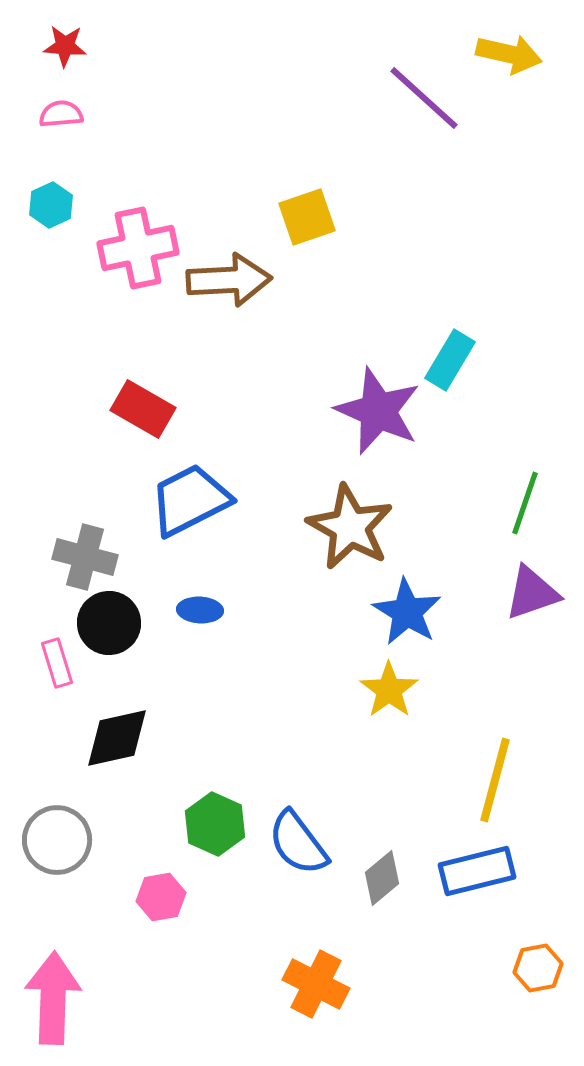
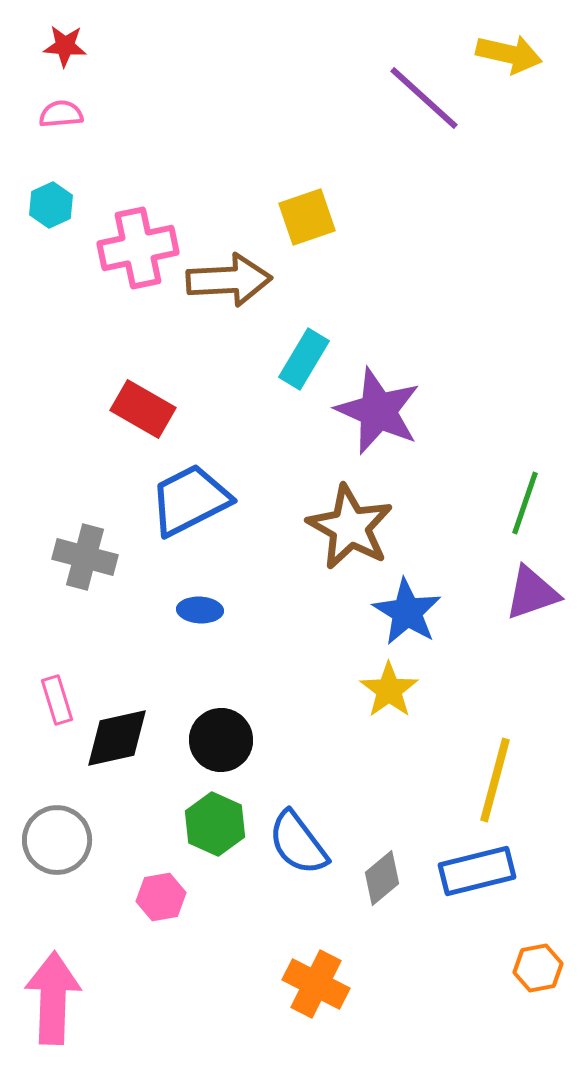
cyan rectangle: moved 146 px left, 1 px up
black circle: moved 112 px right, 117 px down
pink rectangle: moved 37 px down
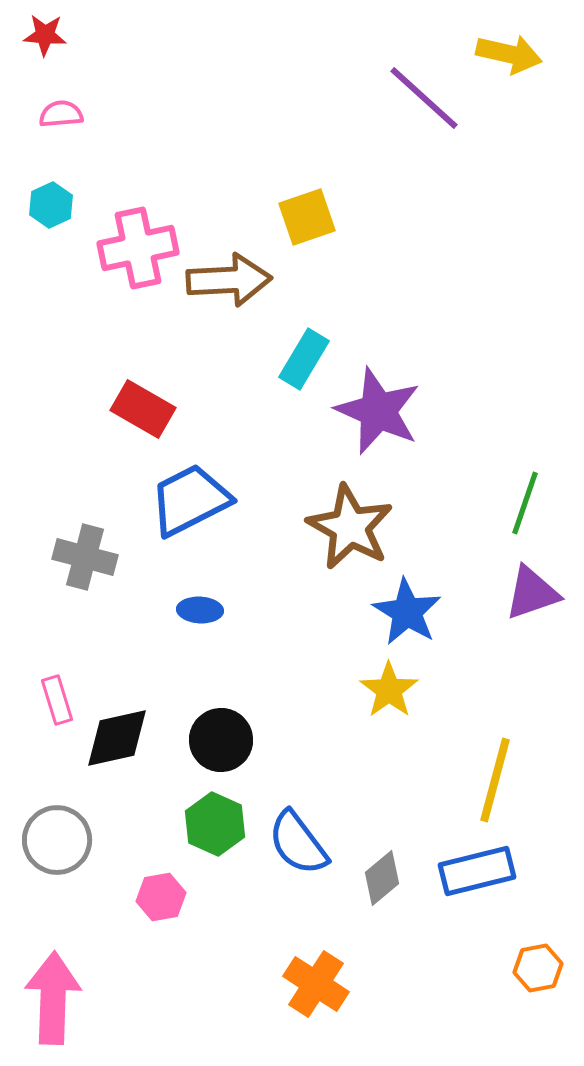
red star: moved 20 px left, 11 px up
orange cross: rotated 6 degrees clockwise
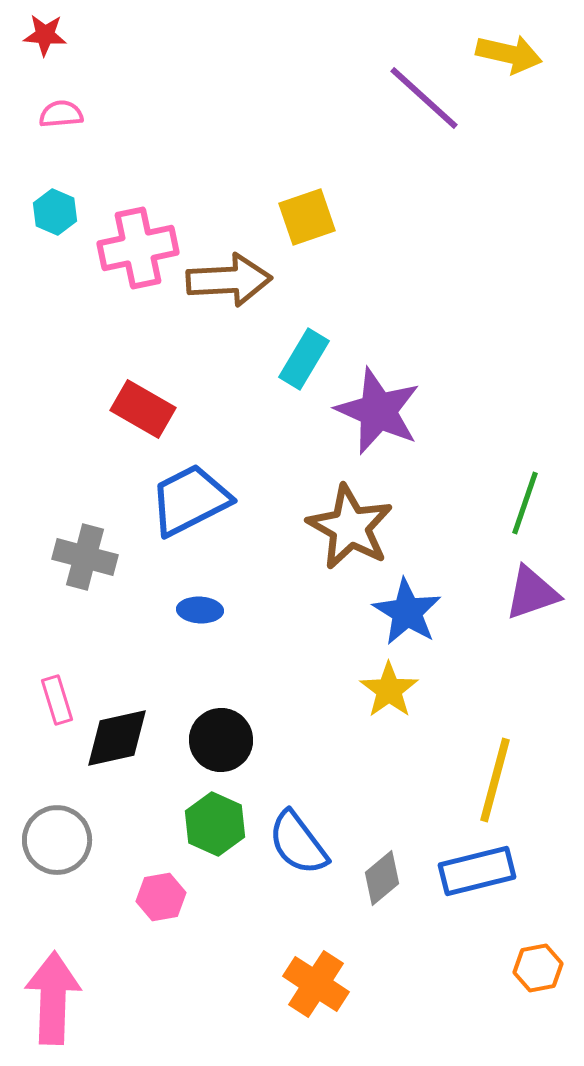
cyan hexagon: moved 4 px right, 7 px down; rotated 12 degrees counterclockwise
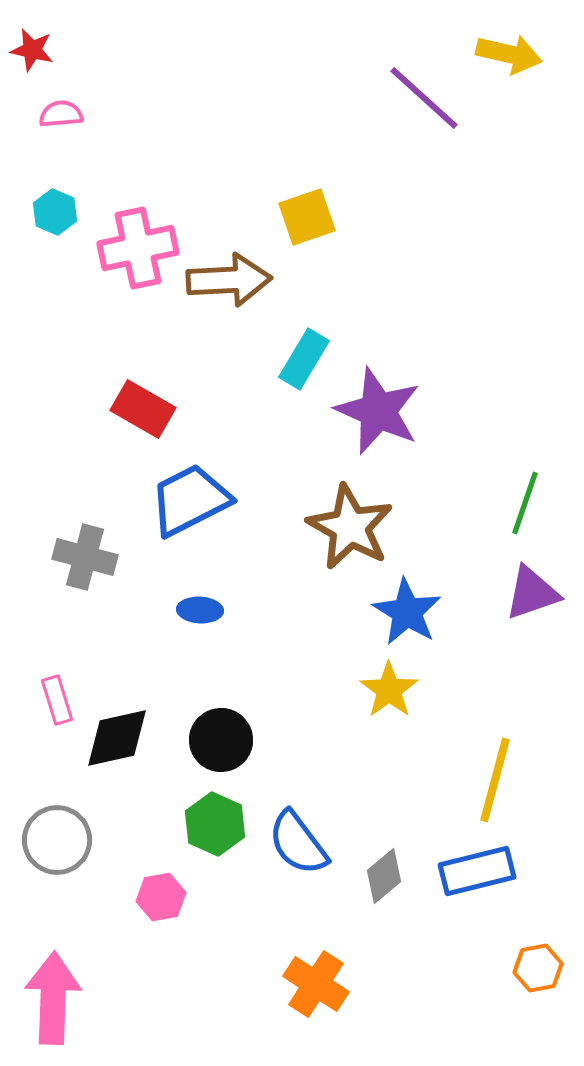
red star: moved 13 px left, 15 px down; rotated 9 degrees clockwise
gray diamond: moved 2 px right, 2 px up
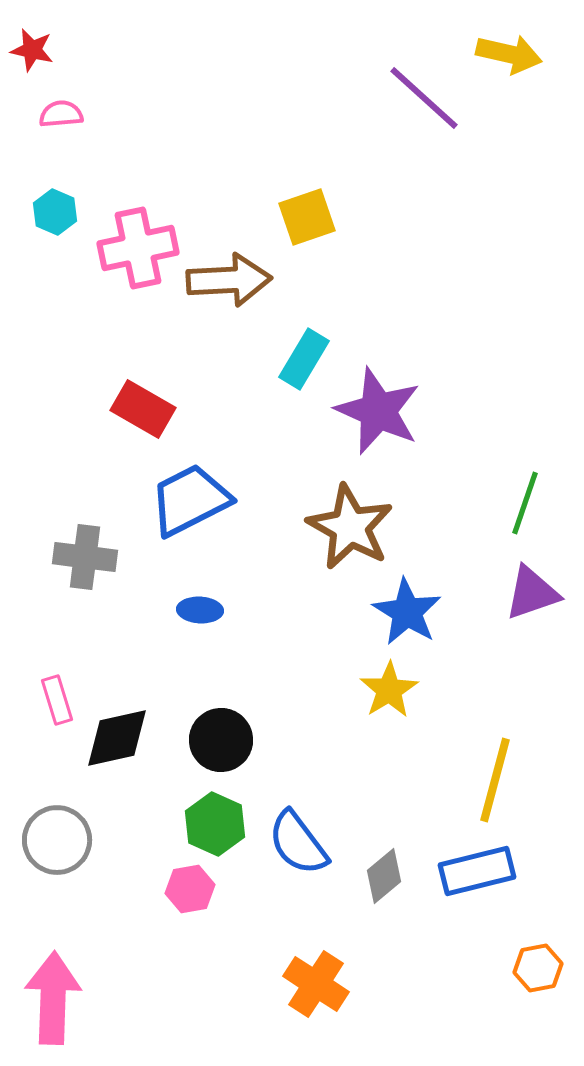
gray cross: rotated 8 degrees counterclockwise
yellow star: rotated 4 degrees clockwise
pink hexagon: moved 29 px right, 8 px up
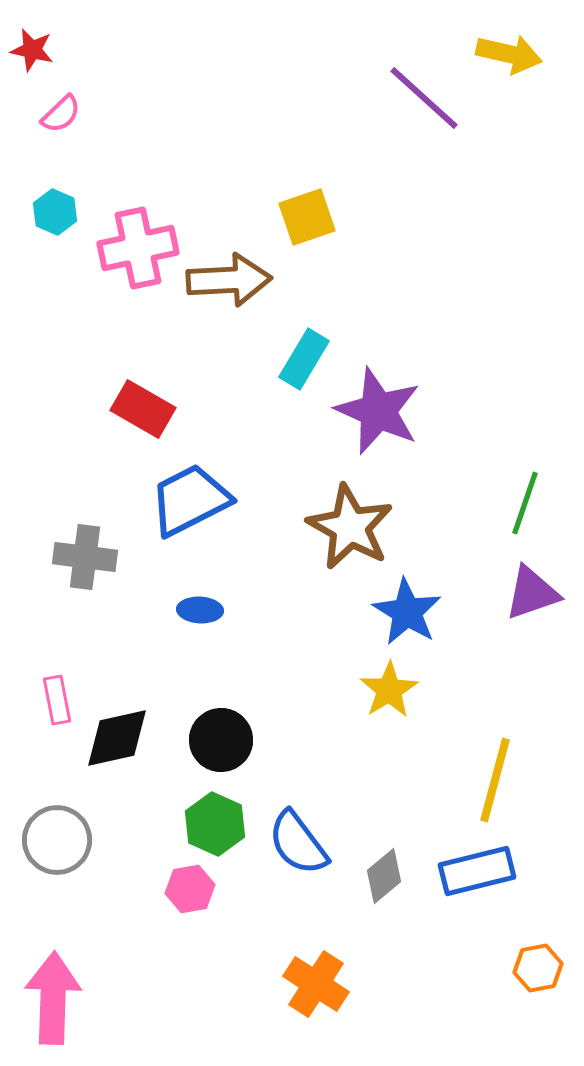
pink semicircle: rotated 141 degrees clockwise
pink rectangle: rotated 6 degrees clockwise
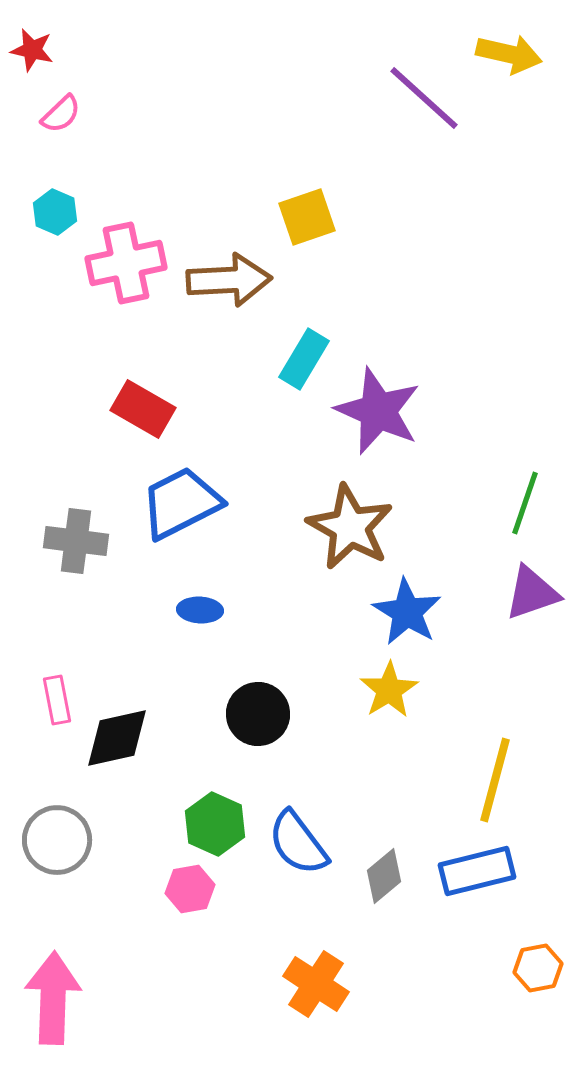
pink cross: moved 12 px left, 15 px down
blue trapezoid: moved 9 px left, 3 px down
gray cross: moved 9 px left, 16 px up
black circle: moved 37 px right, 26 px up
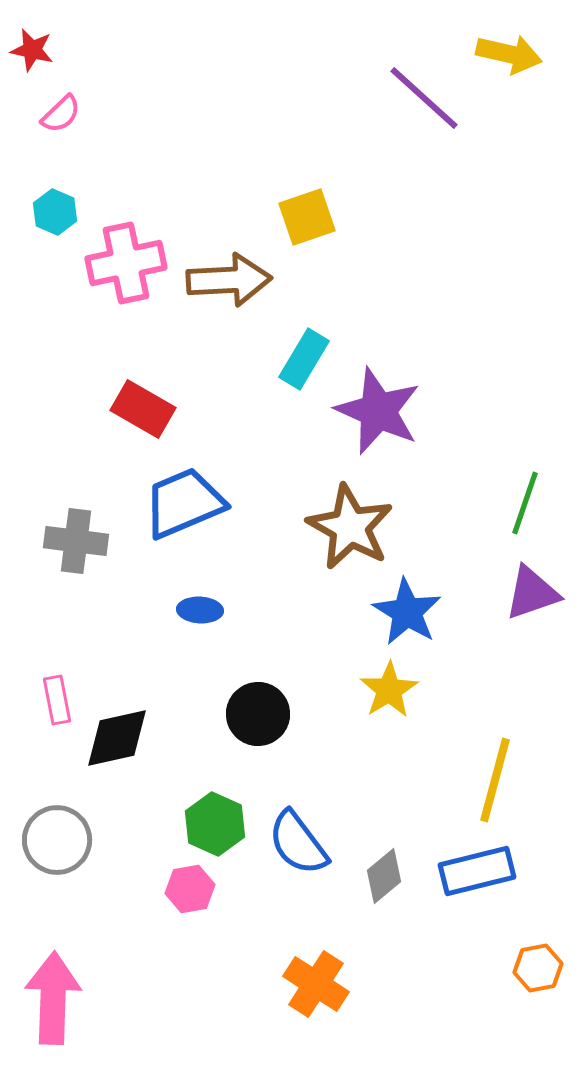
blue trapezoid: moved 3 px right; rotated 4 degrees clockwise
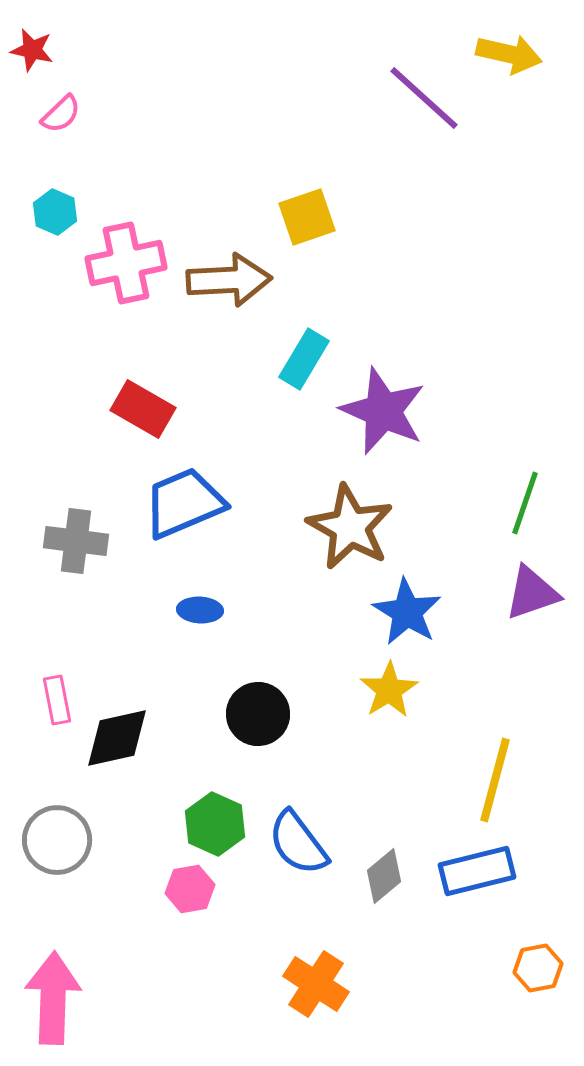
purple star: moved 5 px right
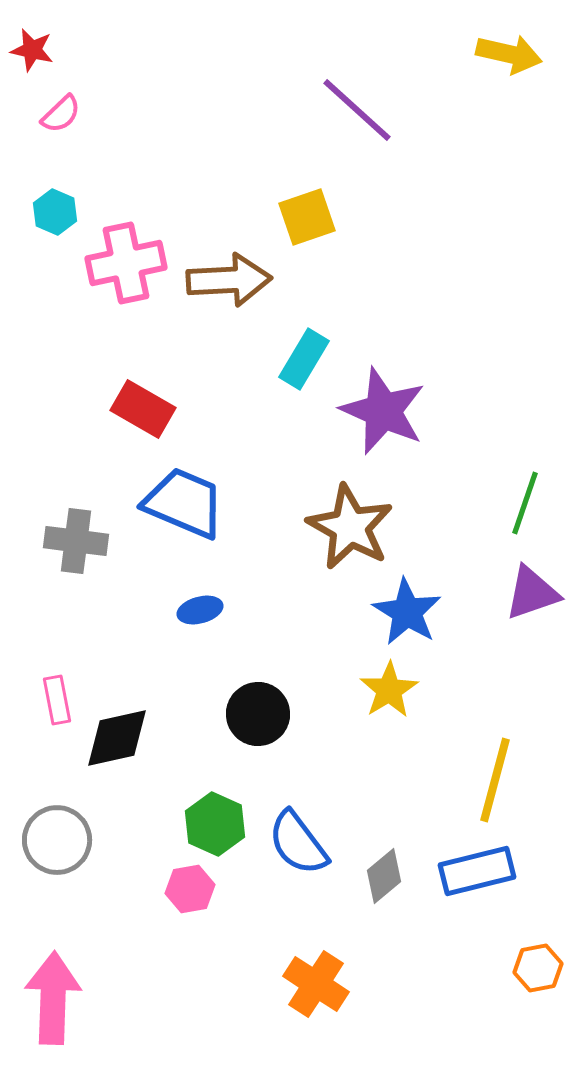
purple line: moved 67 px left, 12 px down
blue trapezoid: rotated 46 degrees clockwise
blue ellipse: rotated 18 degrees counterclockwise
